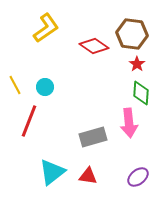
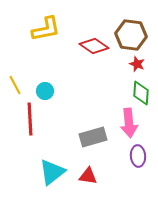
yellow L-shape: moved 1 px down; rotated 24 degrees clockwise
brown hexagon: moved 1 px left, 1 px down
red star: rotated 14 degrees counterclockwise
cyan circle: moved 4 px down
red line: moved 1 px right, 2 px up; rotated 24 degrees counterclockwise
purple ellipse: moved 21 px up; rotated 55 degrees counterclockwise
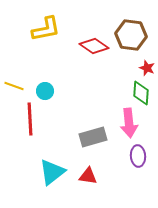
red star: moved 10 px right, 4 px down
yellow line: moved 1 px left, 1 px down; rotated 42 degrees counterclockwise
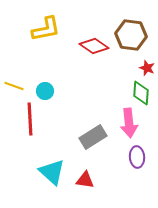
gray rectangle: rotated 16 degrees counterclockwise
purple ellipse: moved 1 px left, 1 px down
cyan triangle: rotated 40 degrees counterclockwise
red triangle: moved 3 px left, 4 px down
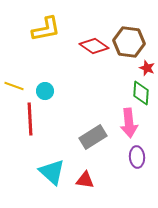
brown hexagon: moved 2 px left, 7 px down
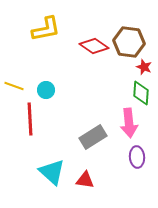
red star: moved 3 px left, 1 px up
cyan circle: moved 1 px right, 1 px up
